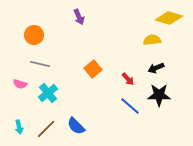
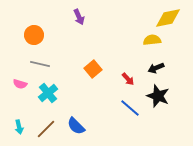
yellow diamond: moved 1 px left; rotated 28 degrees counterclockwise
black star: moved 1 px left, 1 px down; rotated 20 degrees clockwise
blue line: moved 2 px down
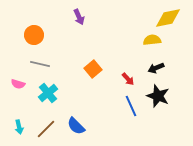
pink semicircle: moved 2 px left
blue line: moved 1 px right, 2 px up; rotated 25 degrees clockwise
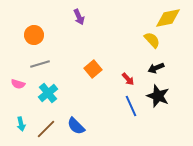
yellow semicircle: rotated 54 degrees clockwise
gray line: rotated 30 degrees counterclockwise
cyan arrow: moved 2 px right, 3 px up
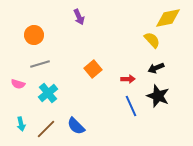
red arrow: rotated 48 degrees counterclockwise
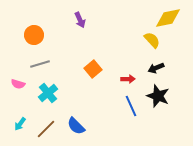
purple arrow: moved 1 px right, 3 px down
cyan arrow: moved 1 px left; rotated 48 degrees clockwise
